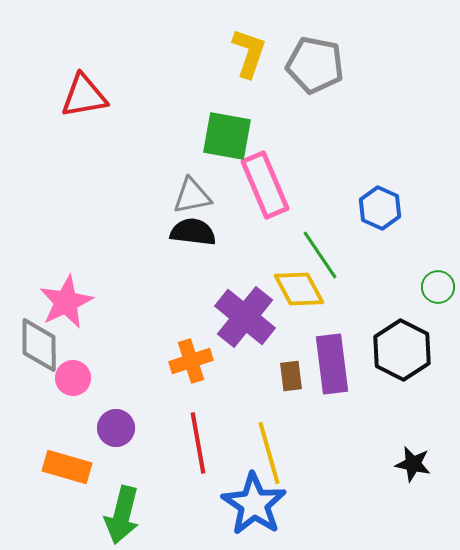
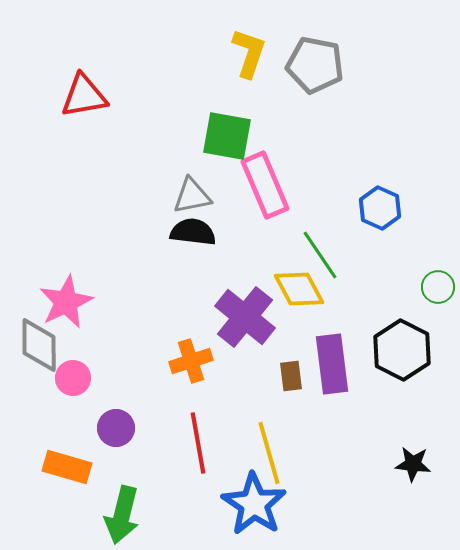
black star: rotated 6 degrees counterclockwise
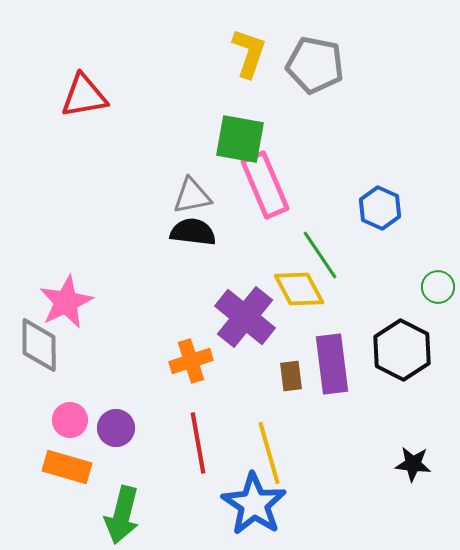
green square: moved 13 px right, 3 px down
pink circle: moved 3 px left, 42 px down
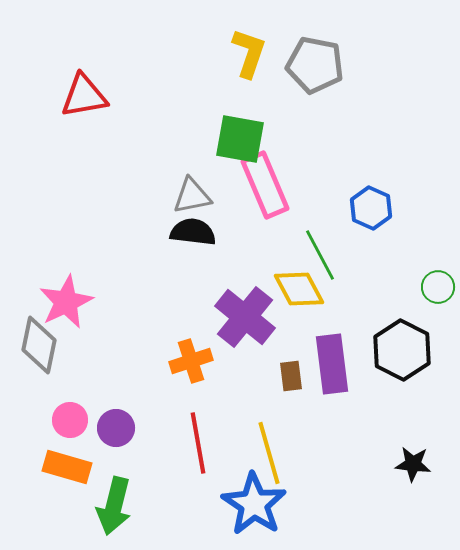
blue hexagon: moved 9 px left
green line: rotated 6 degrees clockwise
gray diamond: rotated 12 degrees clockwise
green arrow: moved 8 px left, 9 px up
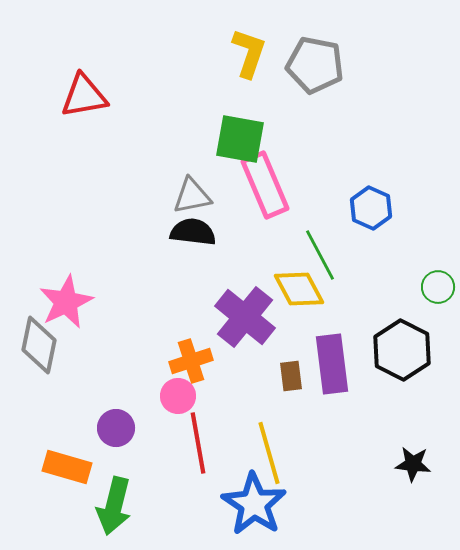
pink circle: moved 108 px right, 24 px up
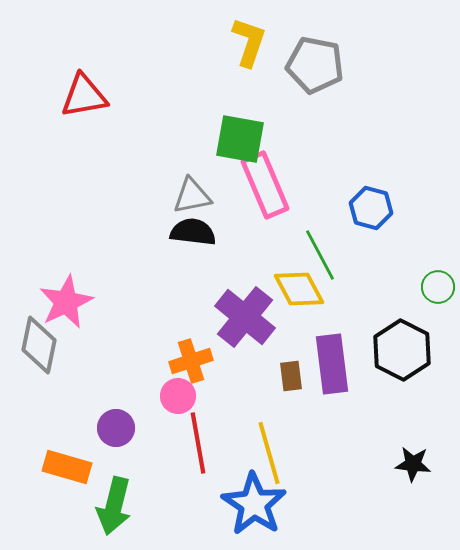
yellow L-shape: moved 11 px up
blue hexagon: rotated 9 degrees counterclockwise
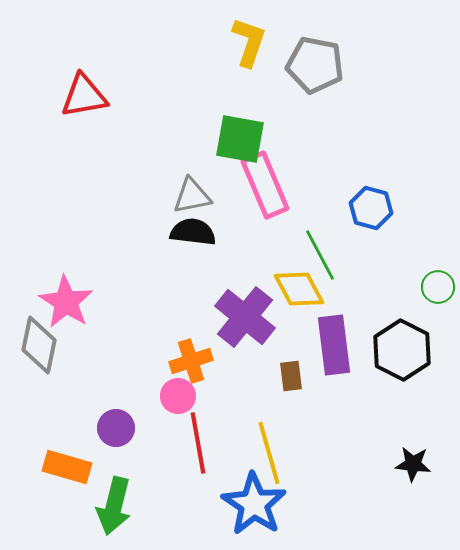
pink star: rotated 14 degrees counterclockwise
purple rectangle: moved 2 px right, 19 px up
